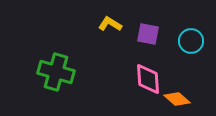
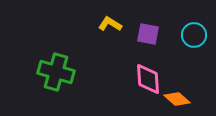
cyan circle: moved 3 px right, 6 px up
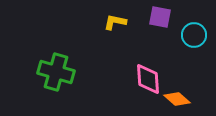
yellow L-shape: moved 5 px right, 2 px up; rotated 20 degrees counterclockwise
purple square: moved 12 px right, 17 px up
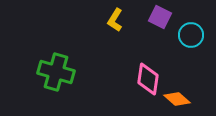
purple square: rotated 15 degrees clockwise
yellow L-shape: moved 2 px up; rotated 70 degrees counterclockwise
cyan circle: moved 3 px left
pink diamond: rotated 12 degrees clockwise
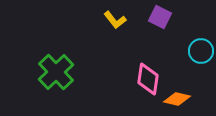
yellow L-shape: rotated 70 degrees counterclockwise
cyan circle: moved 10 px right, 16 px down
green cross: rotated 30 degrees clockwise
orange diamond: rotated 28 degrees counterclockwise
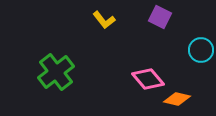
yellow L-shape: moved 11 px left
cyan circle: moved 1 px up
green cross: rotated 6 degrees clockwise
pink diamond: rotated 48 degrees counterclockwise
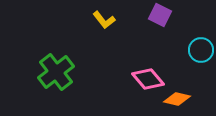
purple square: moved 2 px up
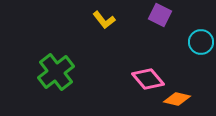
cyan circle: moved 8 px up
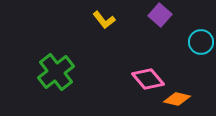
purple square: rotated 15 degrees clockwise
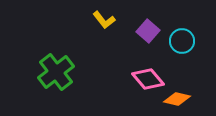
purple square: moved 12 px left, 16 px down
cyan circle: moved 19 px left, 1 px up
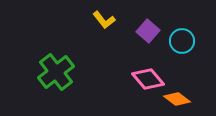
orange diamond: rotated 24 degrees clockwise
